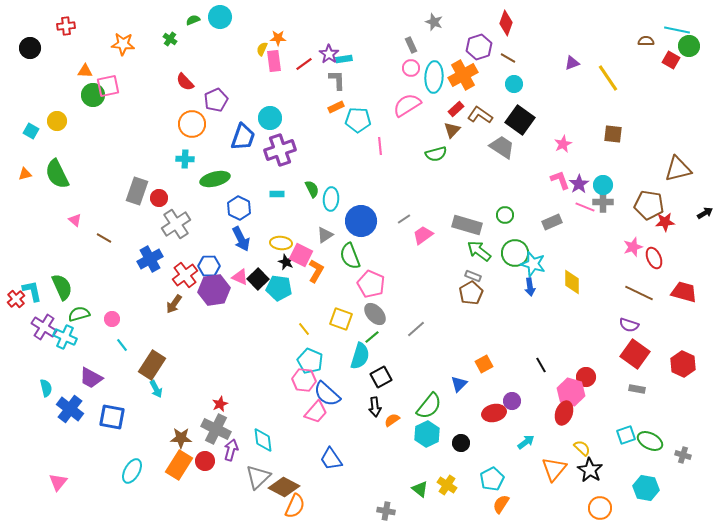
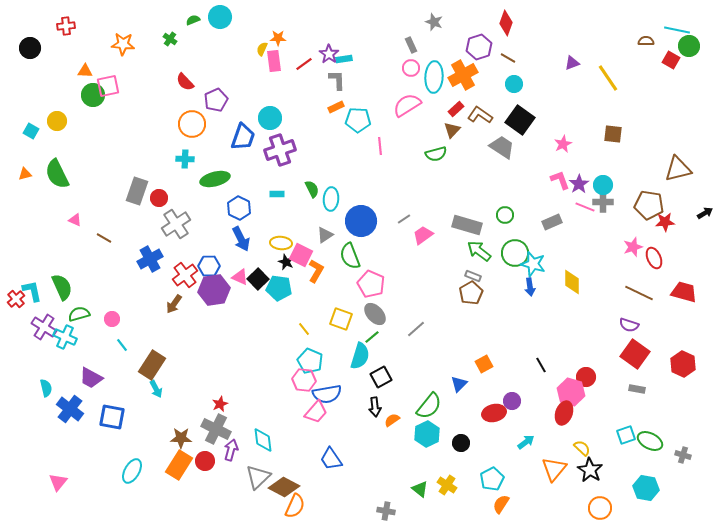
pink triangle at (75, 220): rotated 16 degrees counterclockwise
blue semicircle at (327, 394): rotated 52 degrees counterclockwise
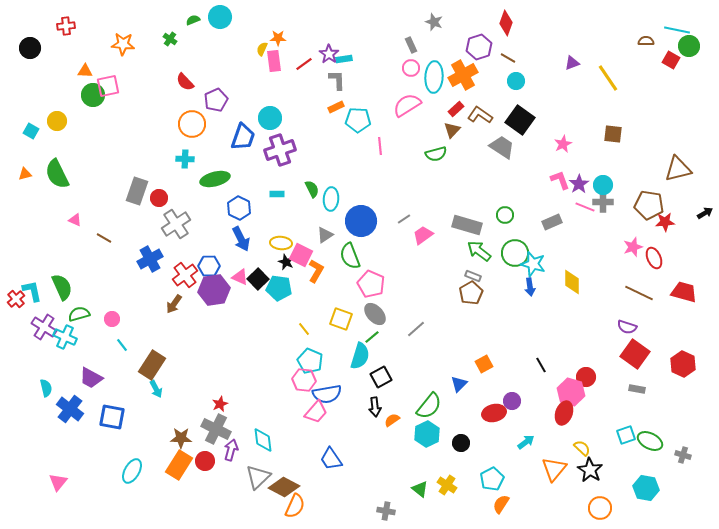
cyan circle at (514, 84): moved 2 px right, 3 px up
purple semicircle at (629, 325): moved 2 px left, 2 px down
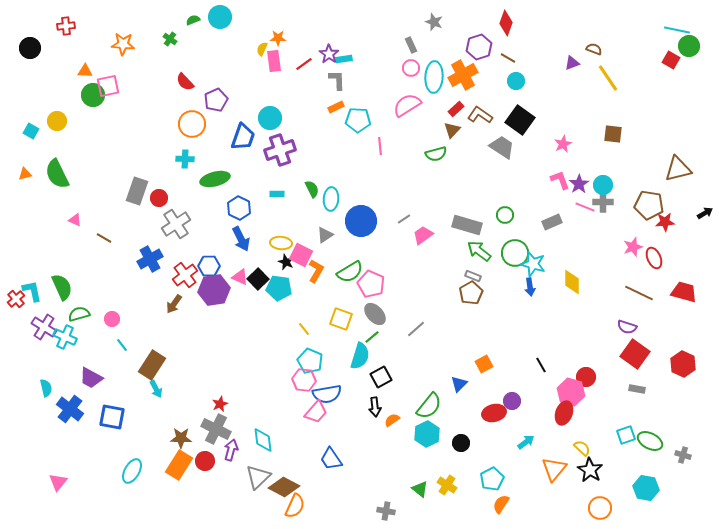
brown semicircle at (646, 41): moved 52 px left, 8 px down; rotated 21 degrees clockwise
green semicircle at (350, 256): moved 16 px down; rotated 100 degrees counterclockwise
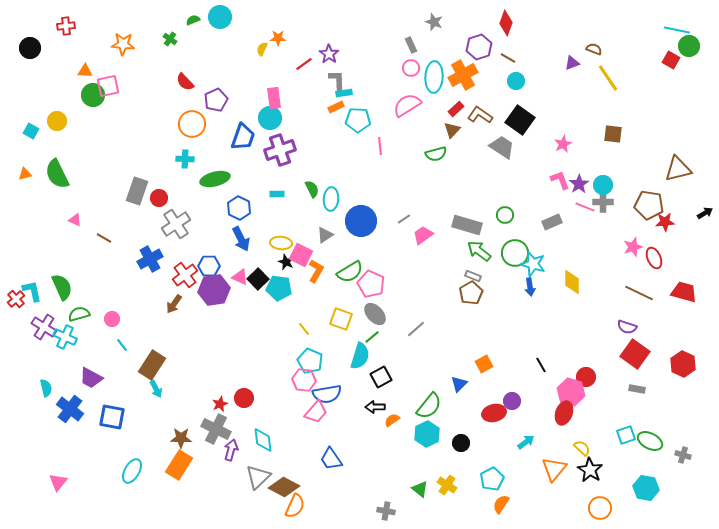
cyan rectangle at (344, 59): moved 34 px down
pink rectangle at (274, 61): moved 37 px down
black arrow at (375, 407): rotated 96 degrees clockwise
red circle at (205, 461): moved 39 px right, 63 px up
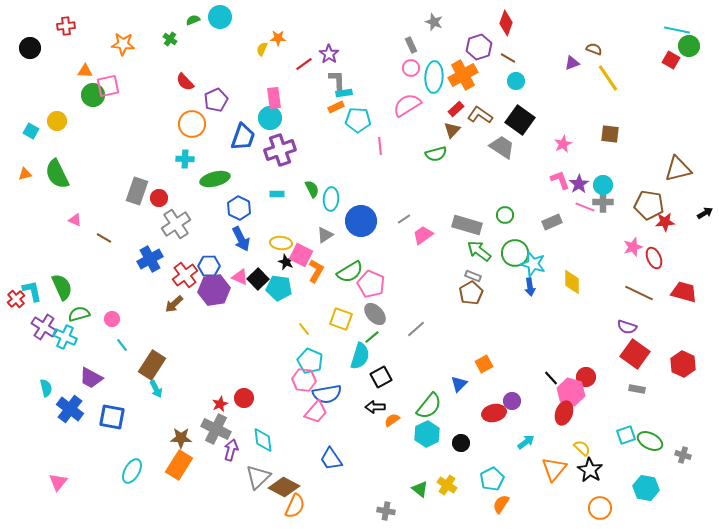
brown square at (613, 134): moved 3 px left
brown arrow at (174, 304): rotated 12 degrees clockwise
black line at (541, 365): moved 10 px right, 13 px down; rotated 14 degrees counterclockwise
